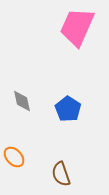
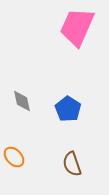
brown semicircle: moved 11 px right, 10 px up
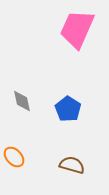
pink trapezoid: moved 2 px down
brown semicircle: moved 1 px down; rotated 125 degrees clockwise
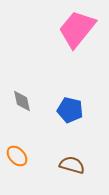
pink trapezoid: rotated 15 degrees clockwise
blue pentagon: moved 2 px right, 1 px down; rotated 20 degrees counterclockwise
orange ellipse: moved 3 px right, 1 px up
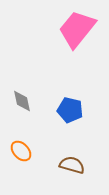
orange ellipse: moved 4 px right, 5 px up
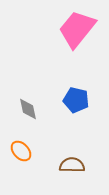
gray diamond: moved 6 px right, 8 px down
blue pentagon: moved 6 px right, 10 px up
brown semicircle: rotated 15 degrees counterclockwise
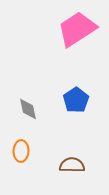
pink trapezoid: rotated 18 degrees clockwise
blue pentagon: rotated 25 degrees clockwise
orange ellipse: rotated 45 degrees clockwise
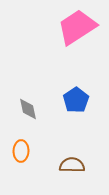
pink trapezoid: moved 2 px up
